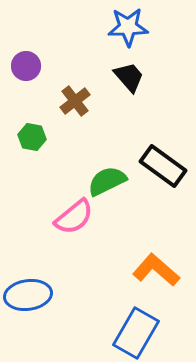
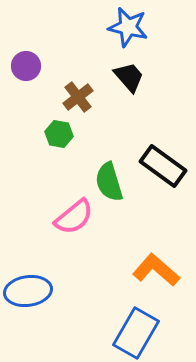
blue star: rotated 15 degrees clockwise
brown cross: moved 3 px right, 4 px up
green hexagon: moved 27 px right, 3 px up
green semicircle: moved 2 px right, 1 px down; rotated 81 degrees counterclockwise
blue ellipse: moved 4 px up
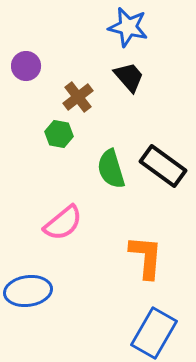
green semicircle: moved 2 px right, 13 px up
pink semicircle: moved 11 px left, 6 px down
orange L-shape: moved 10 px left, 13 px up; rotated 54 degrees clockwise
blue rectangle: moved 18 px right
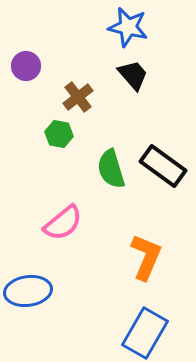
black trapezoid: moved 4 px right, 2 px up
orange L-shape: rotated 18 degrees clockwise
blue rectangle: moved 9 px left
